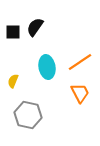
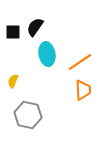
cyan ellipse: moved 13 px up
orange trapezoid: moved 3 px right, 3 px up; rotated 25 degrees clockwise
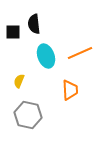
black semicircle: moved 1 px left, 3 px up; rotated 42 degrees counterclockwise
cyan ellipse: moved 1 px left, 2 px down; rotated 10 degrees counterclockwise
orange line: moved 9 px up; rotated 10 degrees clockwise
yellow semicircle: moved 6 px right
orange trapezoid: moved 13 px left
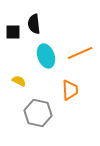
yellow semicircle: rotated 96 degrees clockwise
gray hexagon: moved 10 px right, 2 px up
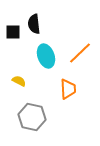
orange line: rotated 20 degrees counterclockwise
orange trapezoid: moved 2 px left, 1 px up
gray hexagon: moved 6 px left, 4 px down
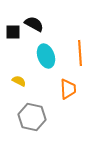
black semicircle: rotated 126 degrees clockwise
orange line: rotated 50 degrees counterclockwise
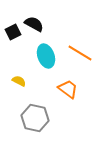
black square: rotated 28 degrees counterclockwise
orange line: rotated 55 degrees counterclockwise
orange trapezoid: rotated 50 degrees counterclockwise
gray hexagon: moved 3 px right, 1 px down
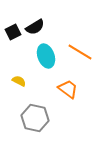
black semicircle: moved 1 px right, 3 px down; rotated 120 degrees clockwise
orange line: moved 1 px up
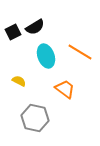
orange trapezoid: moved 3 px left
